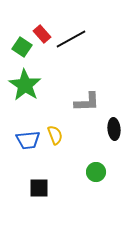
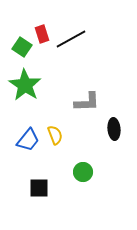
red rectangle: rotated 24 degrees clockwise
blue trapezoid: rotated 45 degrees counterclockwise
green circle: moved 13 px left
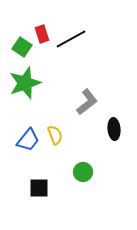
green star: moved 2 px up; rotated 20 degrees clockwise
gray L-shape: rotated 36 degrees counterclockwise
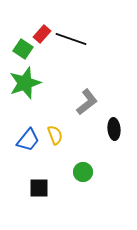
red rectangle: rotated 60 degrees clockwise
black line: rotated 48 degrees clockwise
green square: moved 1 px right, 2 px down
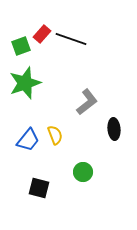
green square: moved 2 px left, 3 px up; rotated 36 degrees clockwise
black square: rotated 15 degrees clockwise
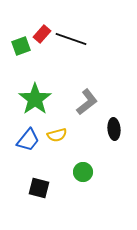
green star: moved 10 px right, 16 px down; rotated 16 degrees counterclockwise
yellow semicircle: moved 2 px right; rotated 96 degrees clockwise
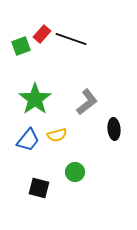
green circle: moved 8 px left
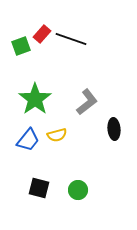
green circle: moved 3 px right, 18 px down
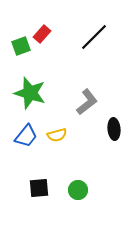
black line: moved 23 px right, 2 px up; rotated 64 degrees counterclockwise
green star: moved 5 px left, 6 px up; rotated 20 degrees counterclockwise
blue trapezoid: moved 2 px left, 4 px up
black square: rotated 20 degrees counterclockwise
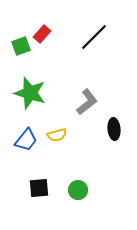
blue trapezoid: moved 4 px down
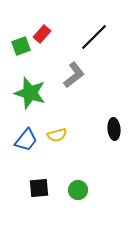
gray L-shape: moved 13 px left, 27 px up
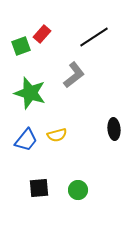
black line: rotated 12 degrees clockwise
